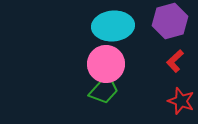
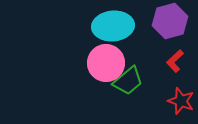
pink circle: moved 1 px up
green trapezoid: moved 24 px right, 9 px up; rotated 8 degrees clockwise
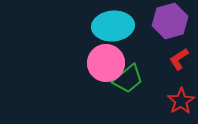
red L-shape: moved 4 px right, 2 px up; rotated 10 degrees clockwise
green trapezoid: moved 2 px up
red star: rotated 20 degrees clockwise
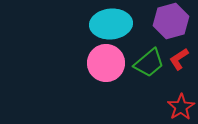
purple hexagon: moved 1 px right
cyan ellipse: moved 2 px left, 2 px up
green trapezoid: moved 21 px right, 16 px up
red star: moved 6 px down
